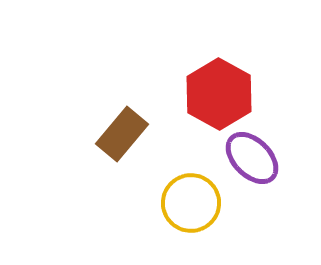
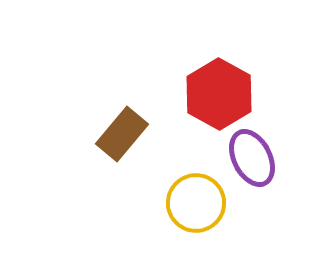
purple ellipse: rotated 18 degrees clockwise
yellow circle: moved 5 px right
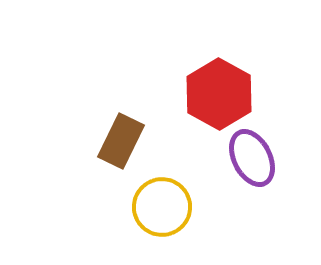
brown rectangle: moved 1 px left, 7 px down; rotated 14 degrees counterclockwise
yellow circle: moved 34 px left, 4 px down
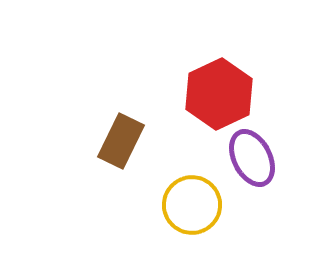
red hexagon: rotated 6 degrees clockwise
yellow circle: moved 30 px right, 2 px up
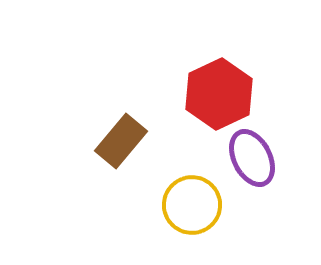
brown rectangle: rotated 14 degrees clockwise
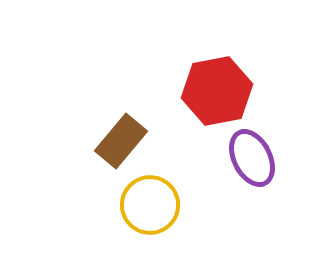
red hexagon: moved 2 px left, 3 px up; rotated 14 degrees clockwise
yellow circle: moved 42 px left
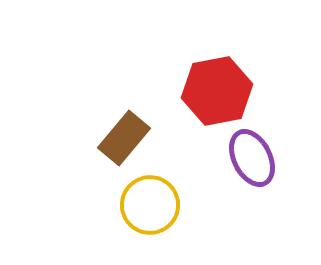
brown rectangle: moved 3 px right, 3 px up
